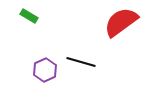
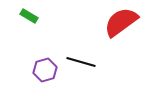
purple hexagon: rotated 10 degrees clockwise
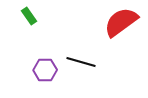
green rectangle: rotated 24 degrees clockwise
purple hexagon: rotated 15 degrees clockwise
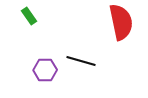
red semicircle: rotated 114 degrees clockwise
black line: moved 1 px up
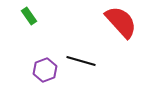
red semicircle: rotated 30 degrees counterclockwise
purple hexagon: rotated 20 degrees counterclockwise
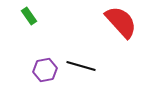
black line: moved 5 px down
purple hexagon: rotated 10 degrees clockwise
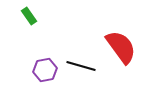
red semicircle: moved 25 px down; rotated 6 degrees clockwise
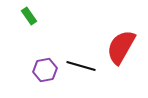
red semicircle: rotated 114 degrees counterclockwise
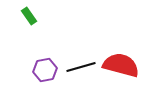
red semicircle: moved 18 px down; rotated 75 degrees clockwise
black line: moved 1 px down; rotated 32 degrees counterclockwise
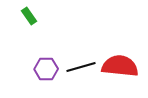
red semicircle: moved 1 px left, 1 px down; rotated 9 degrees counterclockwise
purple hexagon: moved 1 px right, 1 px up; rotated 10 degrees clockwise
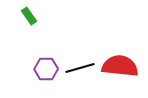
black line: moved 1 px left, 1 px down
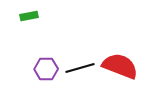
green rectangle: rotated 66 degrees counterclockwise
red semicircle: rotated 15 degrees clockwise
